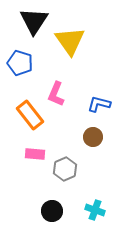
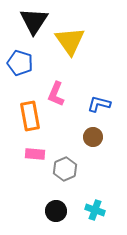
orange rectangle: moved 1 px down; rotated 28 degrees clockwise
black circle: moved 4 px right
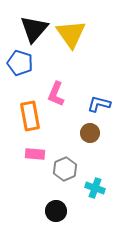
black triangle: moved 8 px down; rotated 8 degrees clockwise
yellow triangle: moved 1 px right, 7 px up
brown circle: moved 3 px left, 4 px up
cyan cross: moved 22 px up
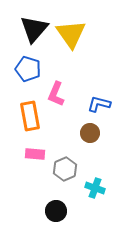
blue pentagon: moved 8 px right, 6 px down
